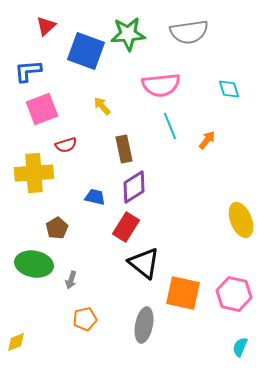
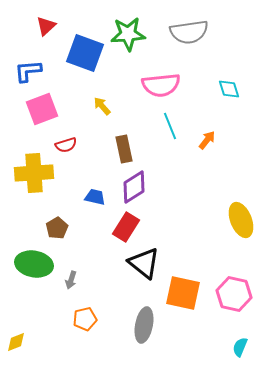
blue square: moved 1 px left, 2 px down
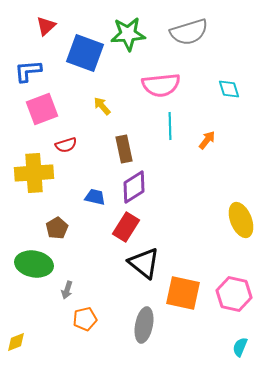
gray semicircle: rotated 9 degrees counterclockwise
cyan line: rotated 20 degrees clockwise
gray arrow: moved 4 px left, 10 px down
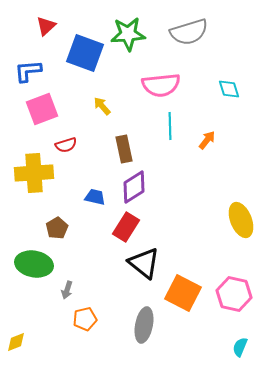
orange square: rotated 15 degrees clockwise
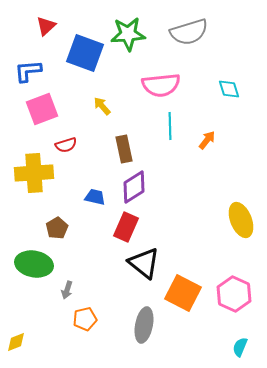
red rectangle: rotated 8 degrees counterclockwise
pink hexagon: rotated 12 degrees clockwise
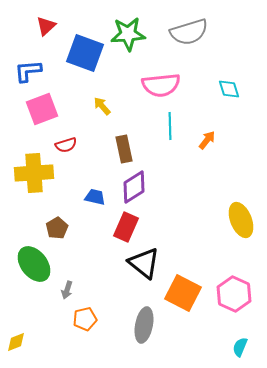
green ellipse: rotated 42 degrees clockwise
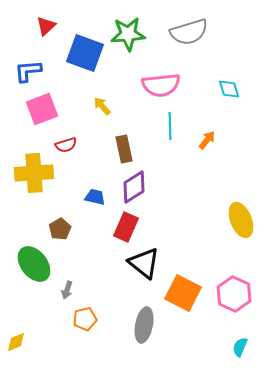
brown pentagon: moved 3 px right, 1 px down
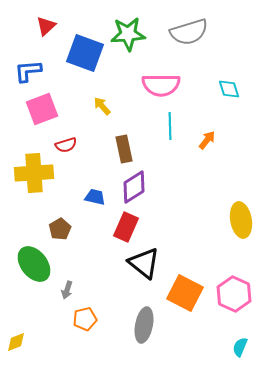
pink semicircle: rotated 6 degrees clockwise
yellow ellipse: rotated 12 degrees clockwise
orange square: moved 2 px right
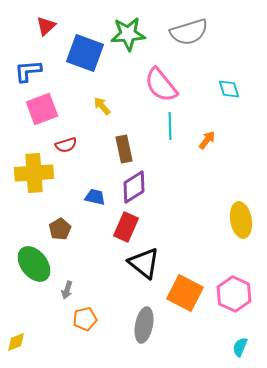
pink semicircle: rotated 51 degrees clockwise
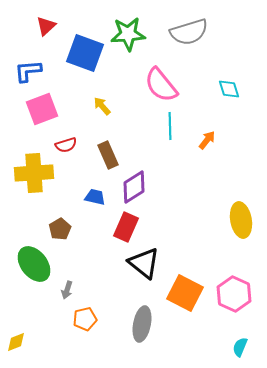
brown rectangle: moved 16 px left, 6 px down; rotated 12 degrees counterclockwise
gray ellipse: moved 2 px left, 1 px up
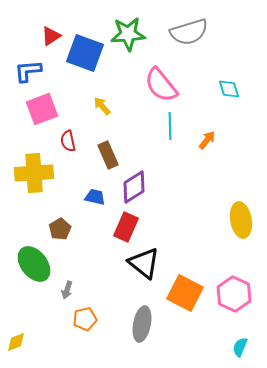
red triangle: moved 5 px right, 10 px down; rotated 10 degrees clockwise
red semicircle: moved 2 px right, 4 px up; rotated 95 degrees clockwise
